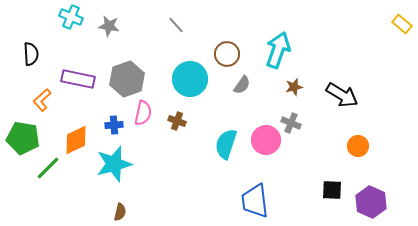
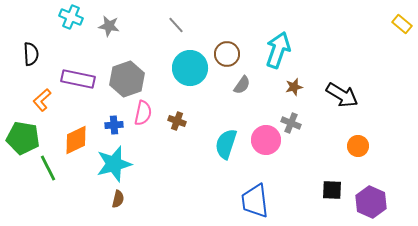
cyan circle: moved 11 px up
green line: rotated 72 degrees counterclockwise
brown semicircle: moved 2 px left, 13 px up
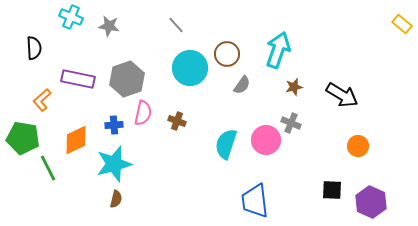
black semicircle: moved 3 px right, 6 px up
brown semicircle: moved 2 px left
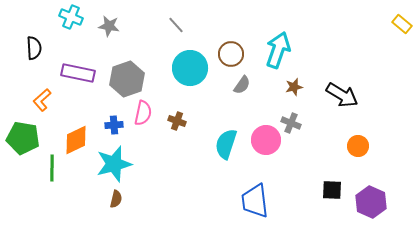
brown circle: moved 4 px right
purple rectangle: moved 6 px up
green line: moved 4 px right; rotated 28 degrees clockwise
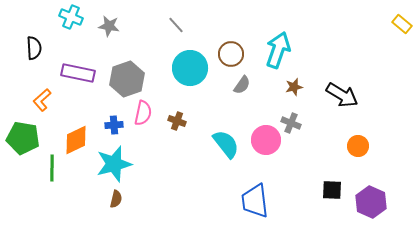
cyan semicircle: rotated 124 degrees clockwise
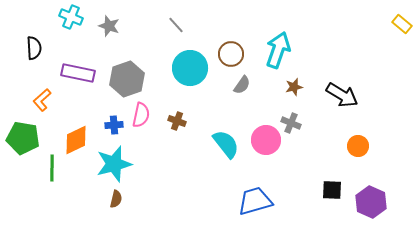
gray star: rotated 10 degrees clockwise
pink semicircle: moved 2 px left, 2 px down
blue trapezoid: rotated 81 degrees clockwise
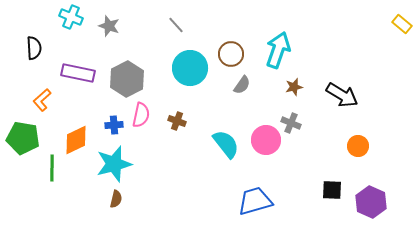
gray hexagon: rotated 8 degrees counterclockwise
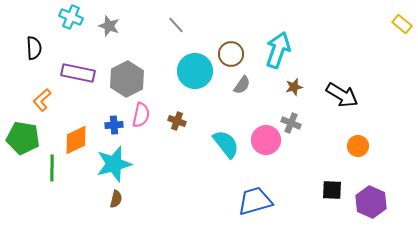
cyan circle: moved 5 px right, 3 px down
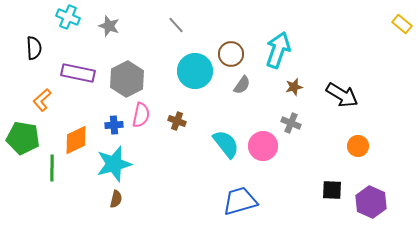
cyan cross: moved 3 px left
pink circle: moved 3 px left, 6 px down
blue trapezoid: moved 15 px left
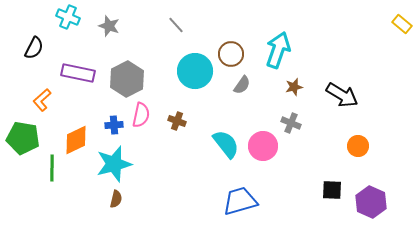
black semicircle: rotated 30 degrees clockwise
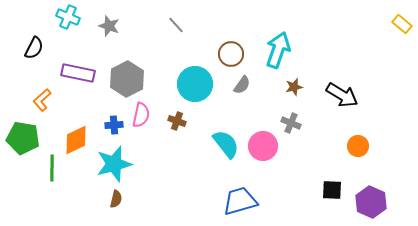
cyan circle: moved 13 px down
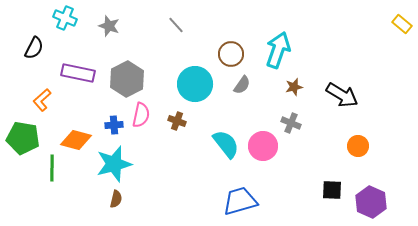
cyan cross: moved 3 px left, 1 px down
orange diamond: rotated 40 degrees clockwise
